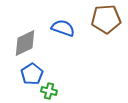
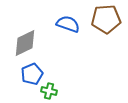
blue semicircle: moved 5 px right, 4 px up
blue pentagon: rotated 10 degrees clockwise
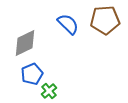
brown pentagon: moved 1 px left, 1 px down
blue semicircle: rotated 25 degrees clockwise
green cross: rotated 35 degrees clockwise
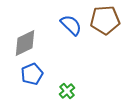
blue semicircle: moved 3 px right, 1 px down
green cross: moved 18 px right
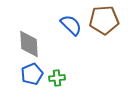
brown pentagon: moved 1 px left
gray diamond: moved 4 px right, 1 px down; rotated 68 degrees counterclockwise
green cross: moved 10 px left, 13 px up; rotated 35 degrees clockwise
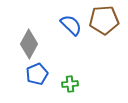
gray diamond: rotated 32 degrees clockwise
blue pentagon: moved 5 px right
green cross: moved 13 px right, 6 px down
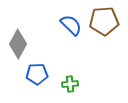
brown pentagon: moved 1 px down
gray diamond: moved 11 px left
blue pentagon: rotated 20 degrees clockwise
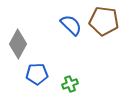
brown pentagon: rotated 12 degrees clockwise
green cross: rotated 14 degrees counterclockwise
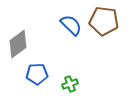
gray diamond: rotated 24 degrees clockwise
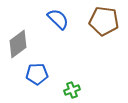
blue semicircle: moved 13 px left, 6 px up
green cross: moved 2 px right, 6 px down
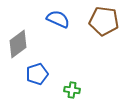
blue semicircle: rotated 20 degrees counterclockwise
blue pentagon: rotated 15 degrees counterclockwise
green cross: rotated 28 degrees clockwise
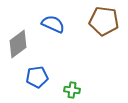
blue semicircle: moved 5 px left, 5 px down
blue pentagon: moved 3 px down; rotated 10 degrees clockwise
